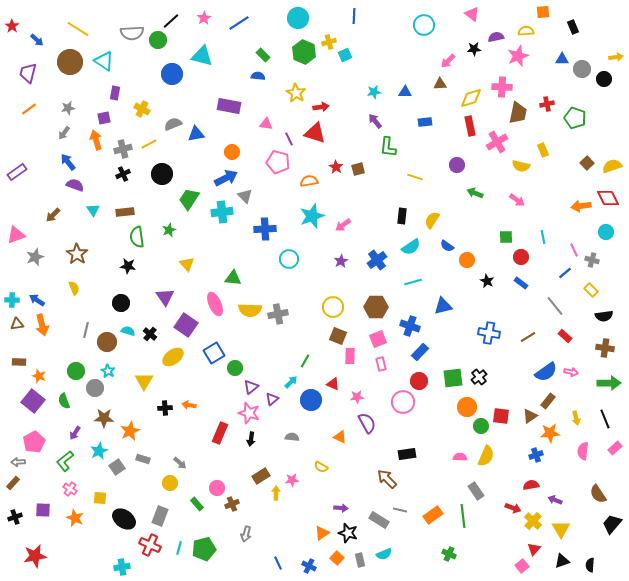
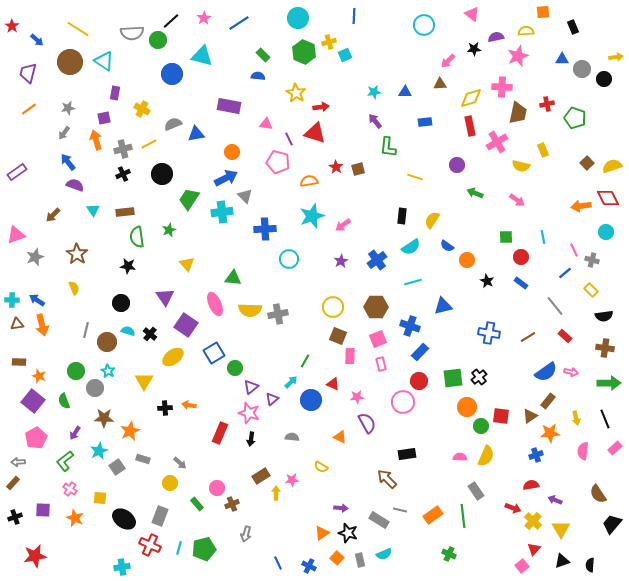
pink pentagon at (34, 442): moved 2 px right, 4 px up
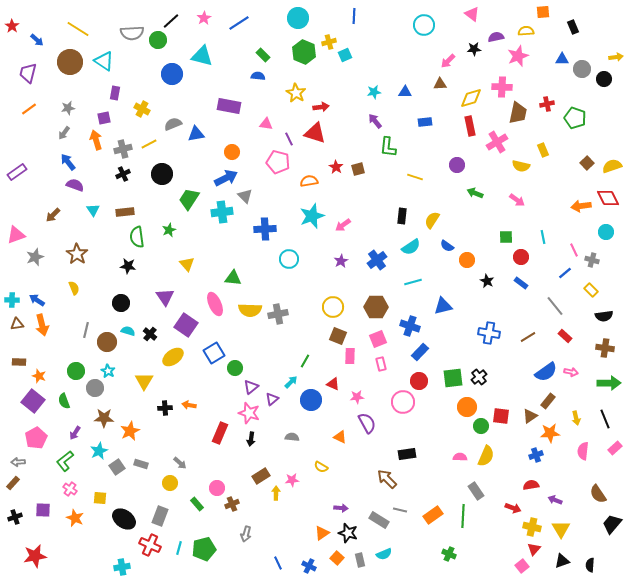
gray rectangle at (143, 459): moved 2 px left, 5 px down
green line at (463, 516): rotated 10 degrees clockwise
yellow cross at (533, 521): moved 1 px left, 6 px down; rotated 30 degrees counterclockwise
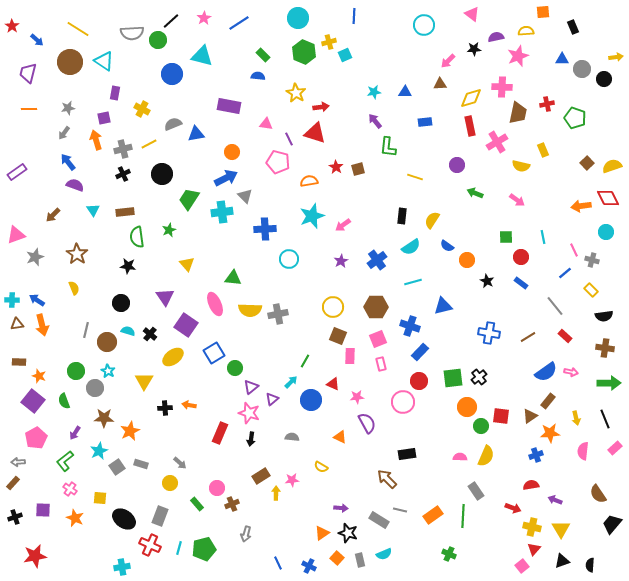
orange line at (29, 109): rotated 35 degrees clockwise
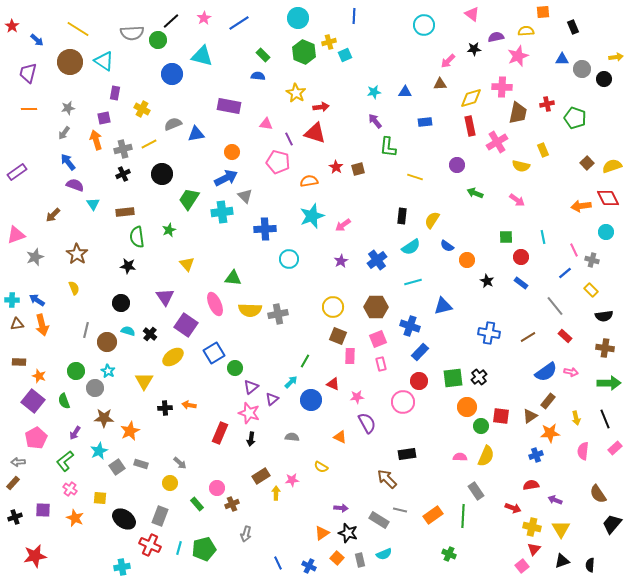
cyan triangle at (93, 210): moved 6 px up
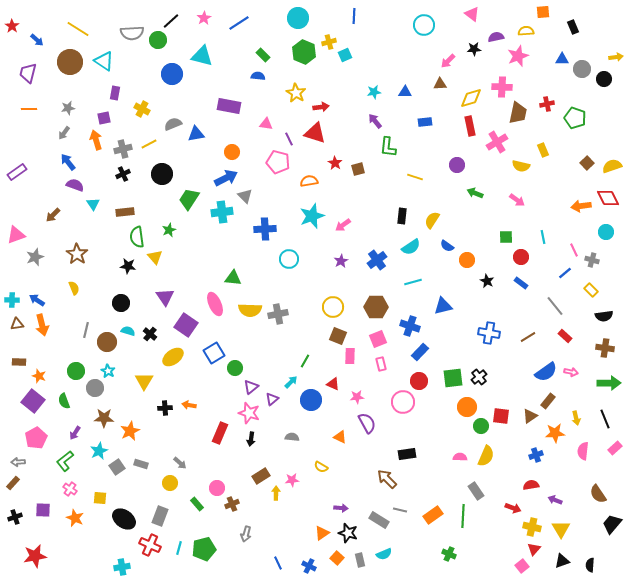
red star at (336, 167): moved 1 px left, 4 px up
yellow triangle at (187, 264): moved 32 px left, 7 px up
orange star at (550, 433): moved 5 px right
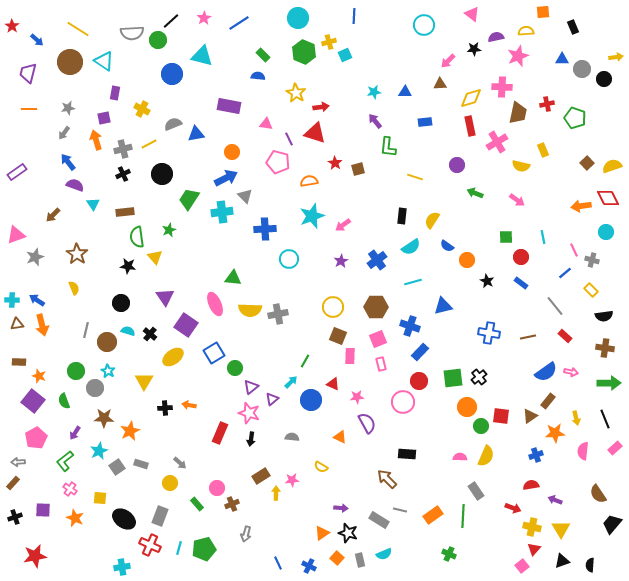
brown line at (528, 337): rotated 21 degrees clockwise
black rectangle at (407, 454): rotated 12 degrees clockwise
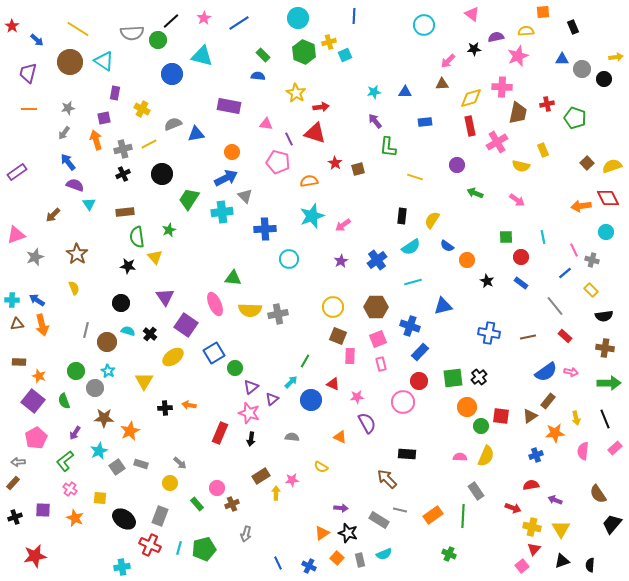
brown triangle at (440, 84): moved 2 px right
cyan triangle at (93, 204): moved 4 px left
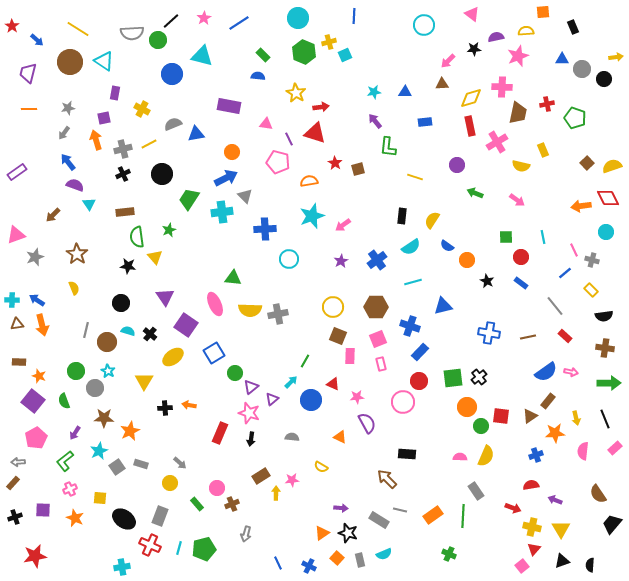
green circle at (235, 368): moved 5 px down
pink cross at (70, 489): rotated 32 degrees clockwise
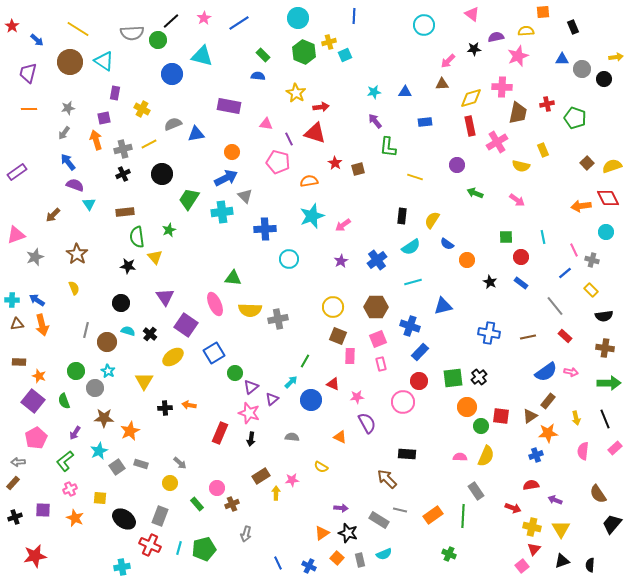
blue semicircle at (447, 246): moved 2 px up
black star at (487, 281): moved 3 px right, 1 px down
gray cross at (278, 314): moved 5 px down
orange star at (555, 433): moved 7 px left
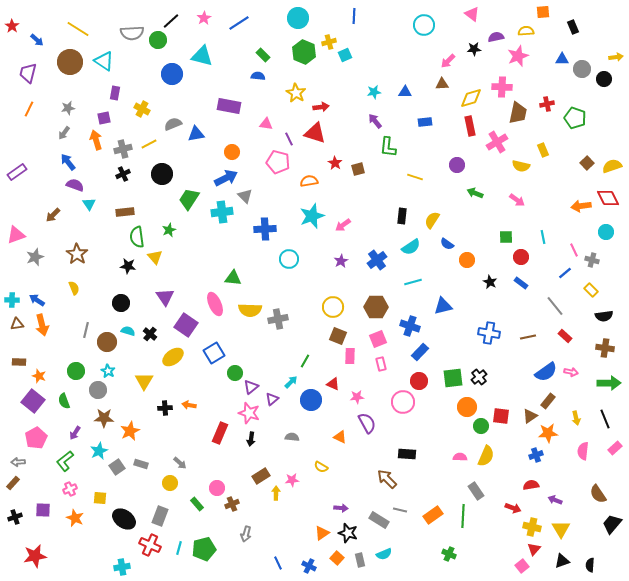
orange line at (29, 109): rotated 63 degrees counterclockwise
gray circle at (95, 388): moved 3 px right, 2 px down
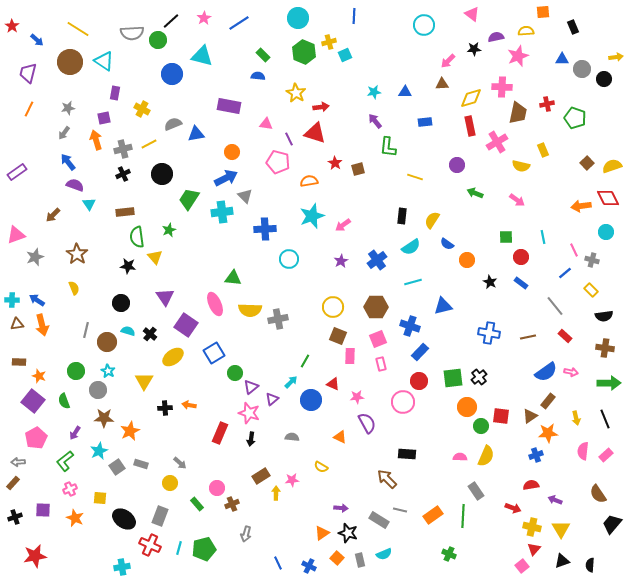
pink rectangle at (615, 448): moved 9 px left, 7 px down
